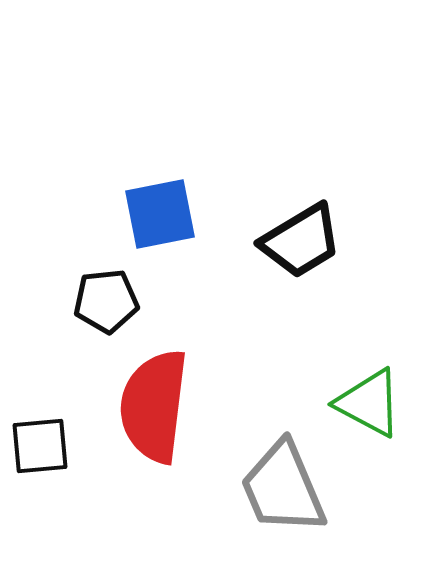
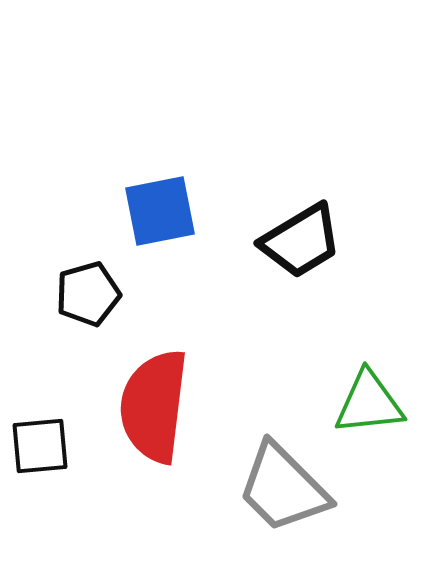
blue square: moved 3 px up
black pentagon: moved 18 px left, 7 px up; rotated 10 degrees counterclockwise
green triangle: rotated 34 degrees counterclockwise
gray trapezoid: rotated 22 degrees counterclockwise
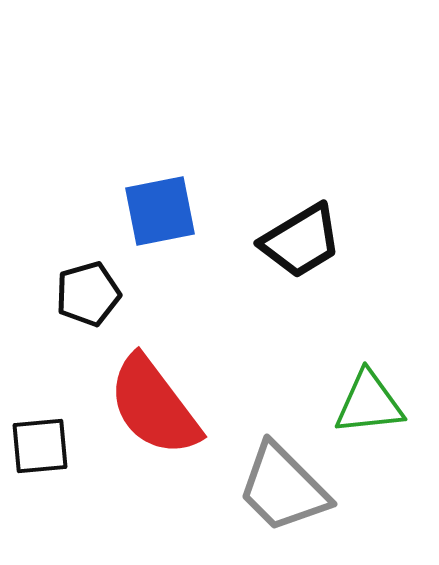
red semicircle: rotated 44 degrees counterclockwise
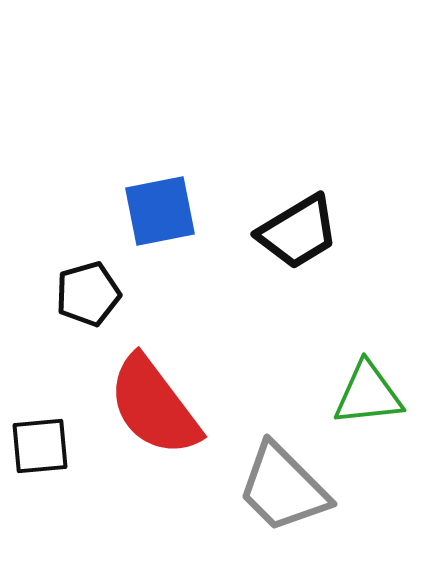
black trapezoid: moved 3 px left, 9 px up
green triangle: moved 1 px left, 9 px up
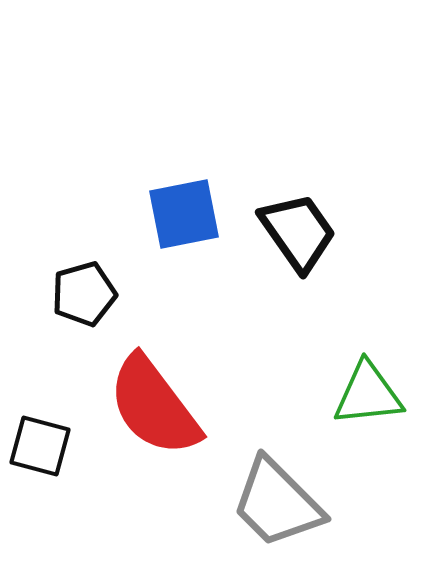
blue square: moved 24 px right, 3 px down
black trapezoid: rotated 94 degrees counterclockwise
black pentagon: moved 4 px left
black square: rotated 20 degrees clockwise
gray trapezoid: moved 6 px left, 15 px down
